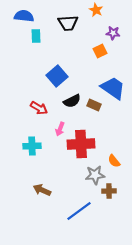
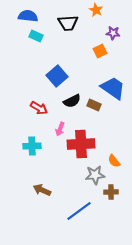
blue semicircle: moved 4 px right
cyan rectangle: rotated 64 degrees counterclockwise
brown cross: moved 2 px right, 1 px down
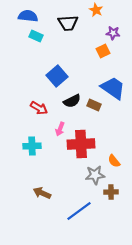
orange square: moved 3 px right
brown arrow: moved 3 px down
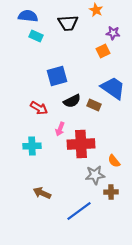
blue square: rotated 25 degrees clockwise
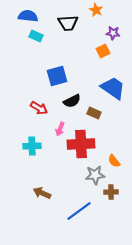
brown rectangle: moved 8 px down
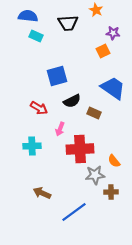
red cross: moved 1 px left, 5 px down
blue line: moved 5 px left, 1 px down
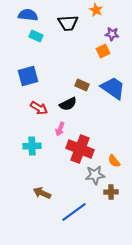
blue semicircle: moved 1 px up
purple star: moved 1 px left, 1 px down
blue square: moved 29 px left
black semicircle: moved 4 px left, 3 px down
brown rectangle: moved 12 px left, 28 px up
red cross: rotated 24 degrees clockwise
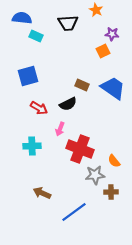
blue semicircle: moved 6 px left, 3 px down
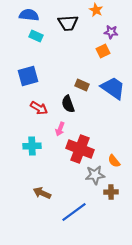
blue semicircle: moved 7 px right, 3 px up
purple star: moved 1 px left, 2 px up
black semicircle: rotated 96 degrees clockwise
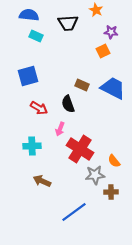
blue trapezoid: rotated 8 degrees counterclockwise
red cross: rotated 12 degrees clockwise
brown arrow: moved 12 px up
